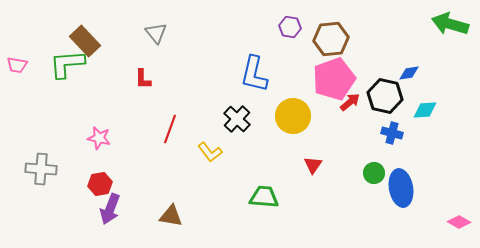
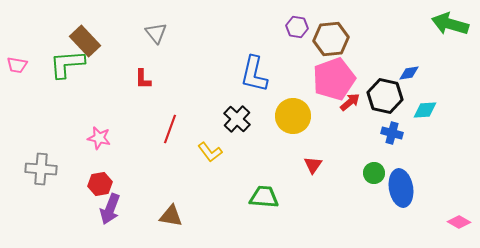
purple hexagon: moved 7 px right
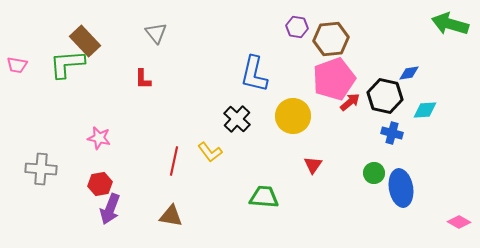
red line: moved 4 px right, 32 px down; rotated 8 degrees counterclockwise
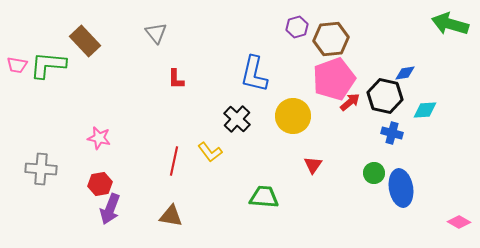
purple hexagon: rotated 25 degrees counterclockwise
green L-shape: moved 19 px left, 1 px down; rotated 9 degrees clockwise
blue diamond: moved 4 px left
red L-shape: moved 33 px right
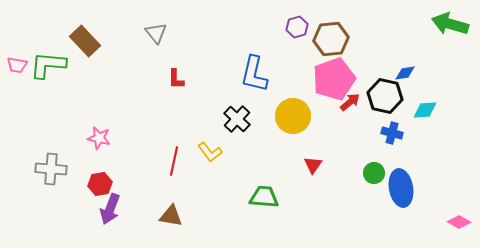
gray cross: moved 10 px right
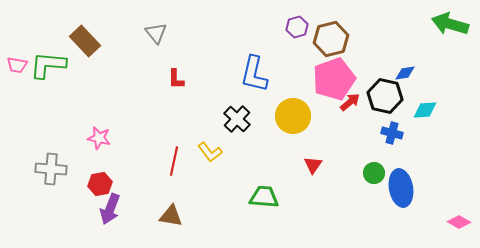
brown hexagon: rotated 8 degrees counterclockwise
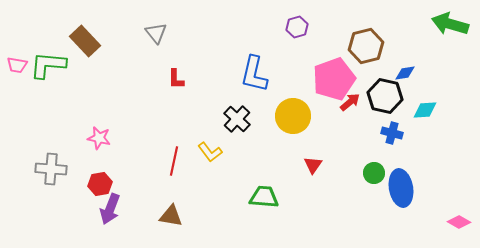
brown hexagon: moved 35 px right, 7 px down
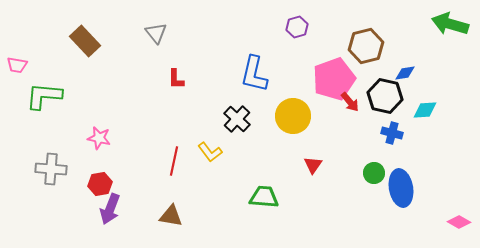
green L-shape: moved 4 px left, 31 px down
red arrow: rotated 90 degrees clockwise
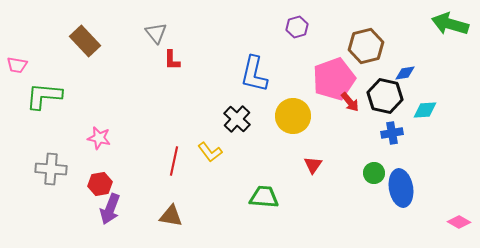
red L-shape: moved 4 px left, 19 px up
blue cross: rotated 25 degrees counterclockwise
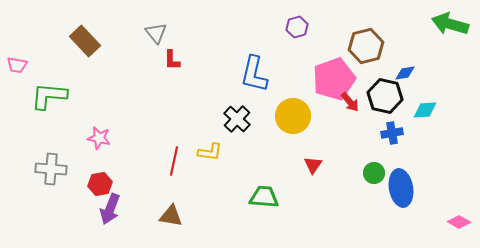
green L-shape: moved 5 px right
yellow L-shape: rotated 45 degrees counterclockwise
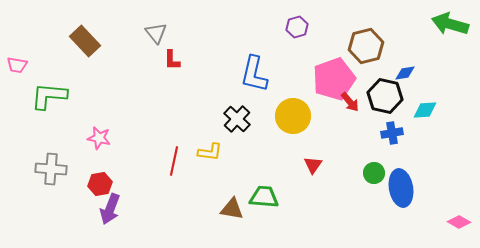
brown triangle: moved 61 px right, 7 px up
